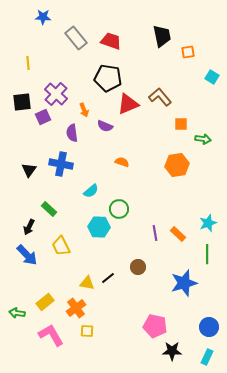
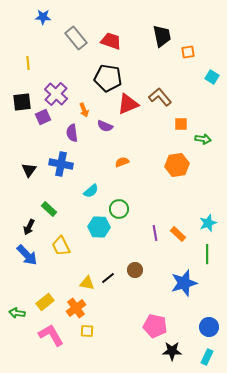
orange semicircle at (122, 162): rotated 40 degrees counterclockwise
brown circle at (138, 267): moved 3 px left, 3 px down
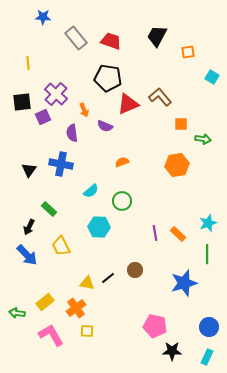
black trapezoid at (162, 36): moved 5 px left; rotated 140 degrees counterclockwise
green circle at (119, 209): moved 3 px right, 8 px up
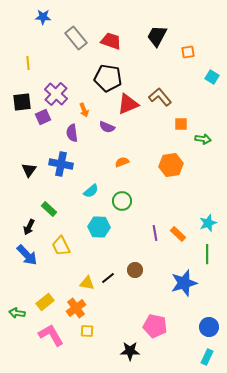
purple semicircle at (105, 126): moved 2 px right, 1 px down
orange hexagon at (177, 165): moved 6 px left
black star at (172, 351): moved 42 px left
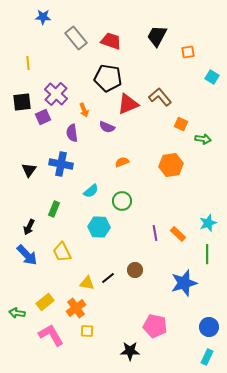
orange square at (181, 124): rotated 24 degrees clockwise
green rectangle at (49, 209): moved 5 px right; rotated 70 degrees clockwise
yellow trapezoid at (61, 246): moved 1 px right, 6 px down
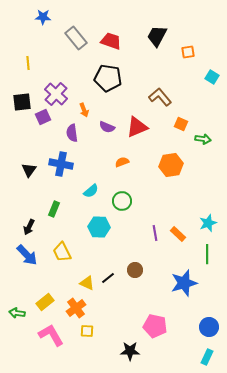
red triangle at (128, 104): moved 9 px right, 23 px down
yellow triangle at (87, 283): rotated 14 degrees clockwise
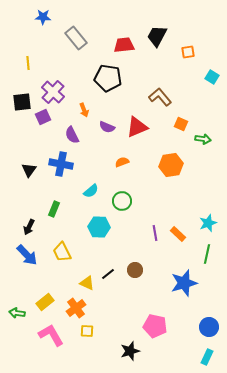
red trapezoid at (111, 41): moved 13 px right, 4 px down; rotated 25 degrees counterclockwise
purple cross at (56, 94): moved 3 px left, 2 px up
purple semicircle at (72, 133): moved 2 px down; rotated 18 degrees counterclockwise
green line at (207, 254): rotated 12 degrees clockwise
black line at (108, 278): moved 4 px up
black star at (130, 351): rotated 18 degrees counterclockwise
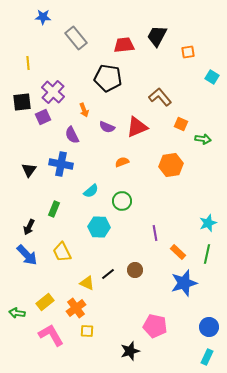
orange rectangle at (178, 234): moved 18 px down
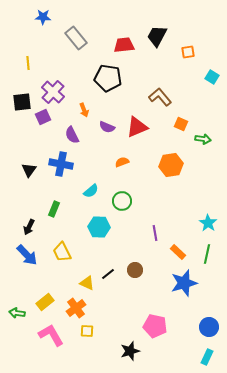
cyan star at (208, 223): rotated 18 degrees counterclockwise
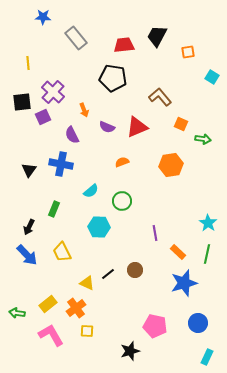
black pentagon at (108, 78): moved 5 px right
yellow rectangle at (45, 302): moved 3 px right, 2 px down
blue circle at (209, 327): moved 11 px left, 4 px up
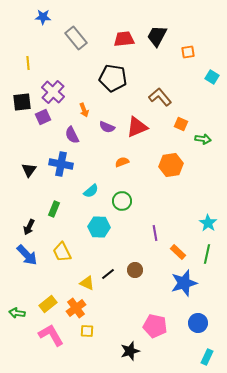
red trapezoid at (124, 45): moved 6 px up
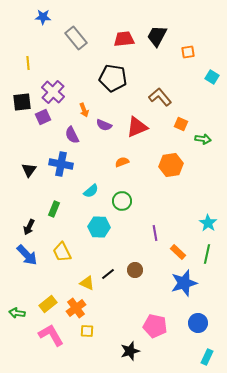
purple semicircle at (107, 127): moved 3 px left, 2 px up
